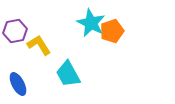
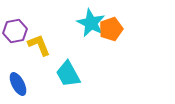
orange pentagon: moved 1 px left, 2 px up
yellow L-shape: rotated 10 degrees clockwise
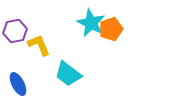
cyan trapezoid: rotated 24 degrees counterclockwise
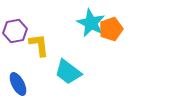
yellow L-shape: rotated 15 degrees clockwise
cyan trapezoid: moved 2 px up
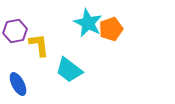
cyan star: moved 3 px left
cyan trapezoid: moved 1 px right, 2 px up
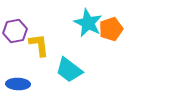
blue ellipse: rotated 60 degrees counterclockwise
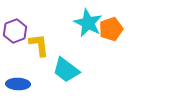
purple hexagon: rotated 10 degrees counterclockwise
cyan trapezoid: moved 3 px left
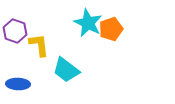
purple hexagon: rotated 20 degrees counterclockwise
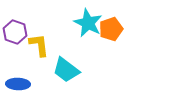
purple hexagon: moved 1 px down
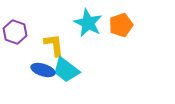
orange pentagon: moved 10 px right, 4 px up
yellow L-shape: moved 15 px right
blue ellipse: moved 25 px right, 14 px up; rotated 15 degrees clockwise
